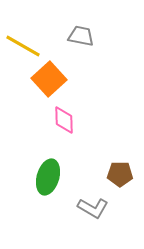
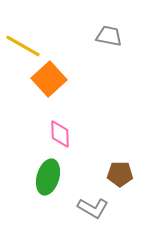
gray trapezoid: moved 28 px right
pink diamond: moved 4 px left, 14 px down
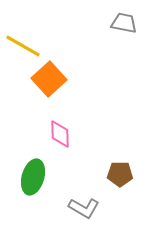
gray trapezoid: moved 15 px right, 13 px up
green ellipse: moved 15 px left
gray L-shape: moved 9 px left
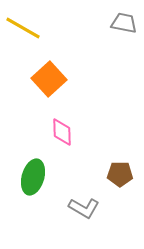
yellow line: moved 18 px up
pink diamond: moved 2 px right, 2 px up
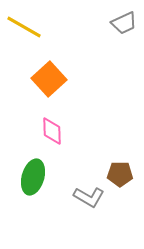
gray trapezoid: rotated 144 degrees clockwise
yellow line: moved 1 px right, 1 px up
pink diamond: moved 10 px left, 1 px up
gray L-shape: moved 5 px right, 11 px up
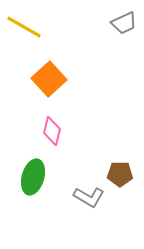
pink diamond: rotated 16 degrees clockwise
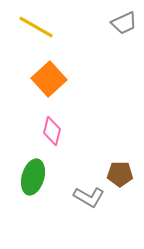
yellow line: moved 12 px right
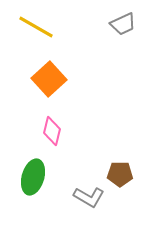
gray trapezoid: moved 1 px left, 1 px down
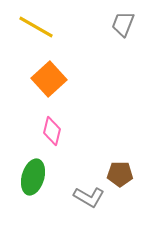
gray trapezoid: rotated 136 degrees clockwise
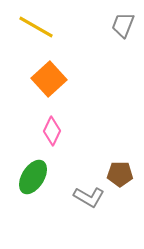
gray trapezoid: moved 1 px down
pink diamond: rotated 12 degrees clockwise
green ellipse: rotated 16 degrees clockwise
